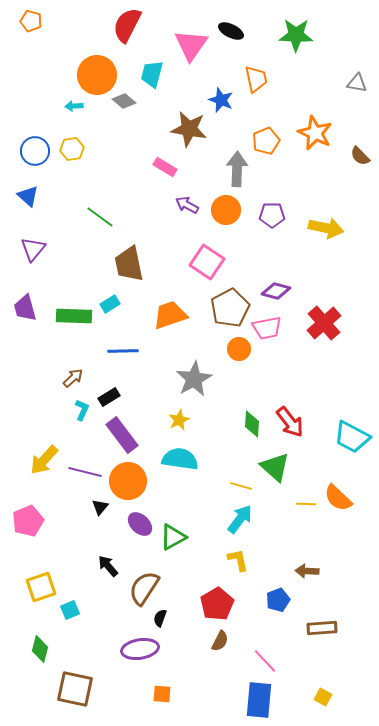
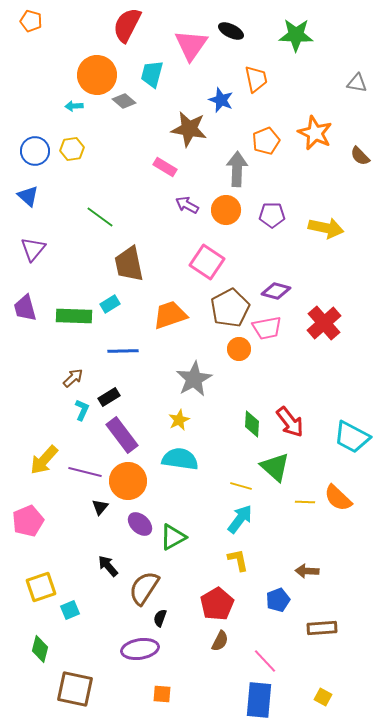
yellow line at (306, 504): moved 1 px left, 2 px up
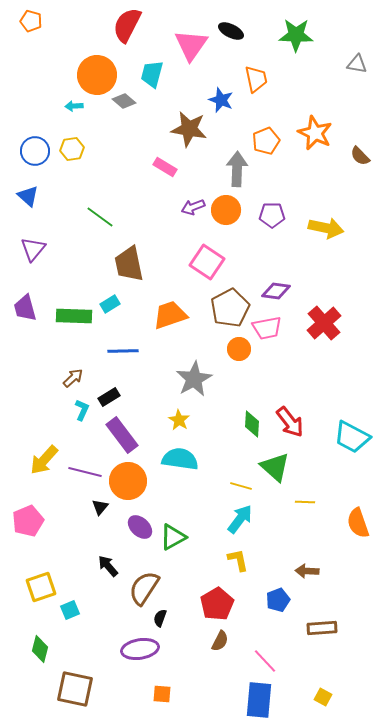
gray triangle at (357, 83): moved 19 px up
purple arrow at (187, 205): moved 6 px right, 2 px down; rotated 50 degrees counterclockwise
purple diamond at (276, 291): rotated 8 degrees counterclockwise
yellow star at (179, 420): rotated 15 degrees counterclockwise
orange semicircle at (338, 498): moved 20 px right, 25 px down; rotated 28 degrees clockwise
purple ellipse at (140, 524): moved 3 px down
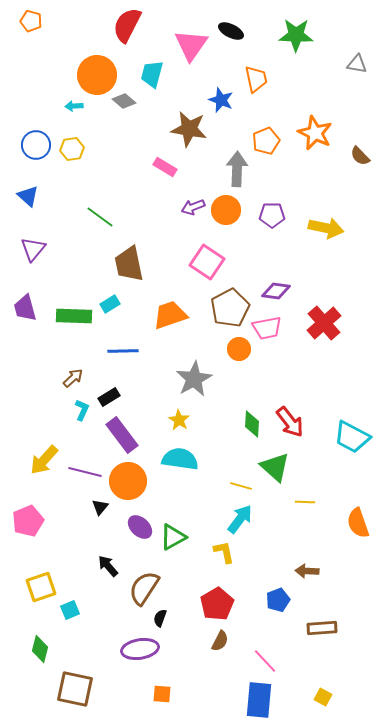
blue circle at (35, 151): moved 1 px right, 6 px up
yellow L-shape at (238, 560): moved 14 px left, 8 px up
